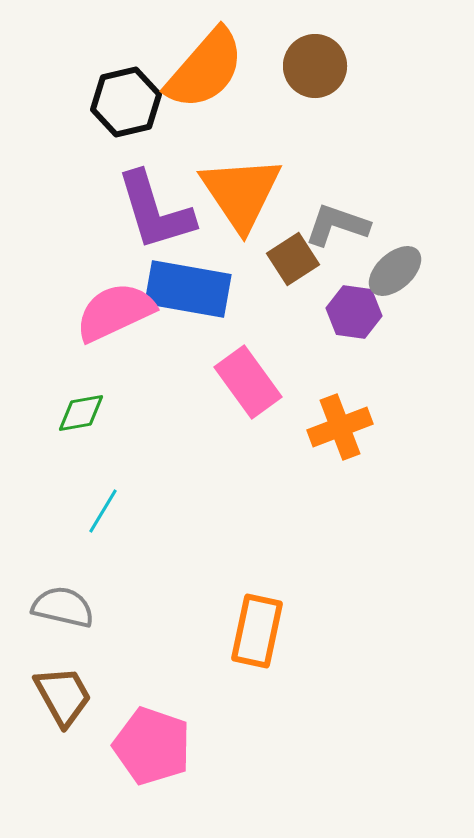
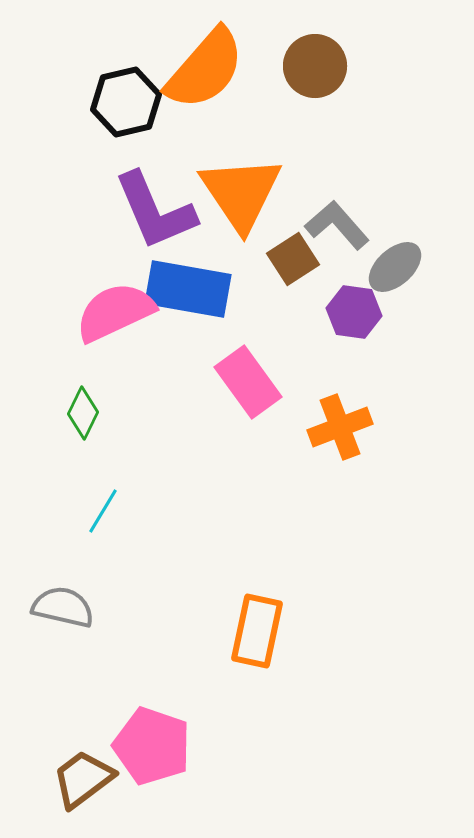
purple L-shape: rotated 6 degrees counterclockwise
gray L-shape: rotated 30 degrees clockwise
gray ellipse: moved 4 px up
green diamond: moved 2 px right; rotated 54 degrees counterclockwise
brown trapezoid: moved 20 px right, 83 px down; rotated 98 degrees counterclockwise
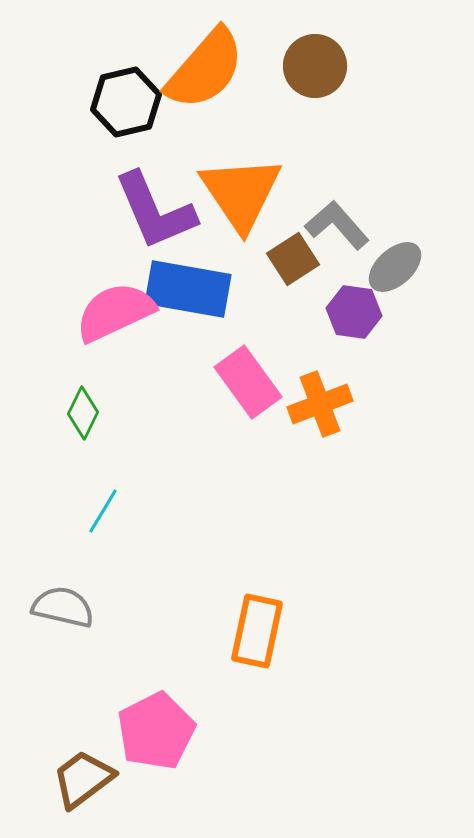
orange cross: moved 20 px left, 23 px up
pink pentagon: moved 4 px right, 15 px up; rotated 26 degrees clockwise
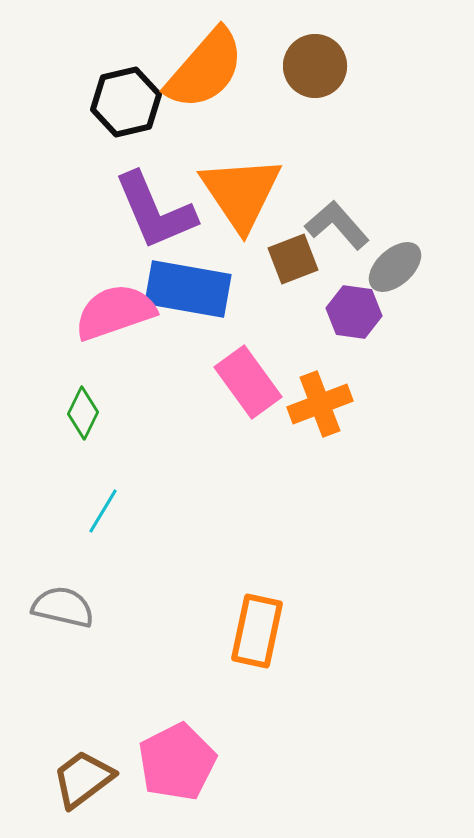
brown square: rotated 12 degrees clockwise
pink semicircle: rotated 6 degrees clockwise
pink pentagon: moved 21 px right, 31 px down
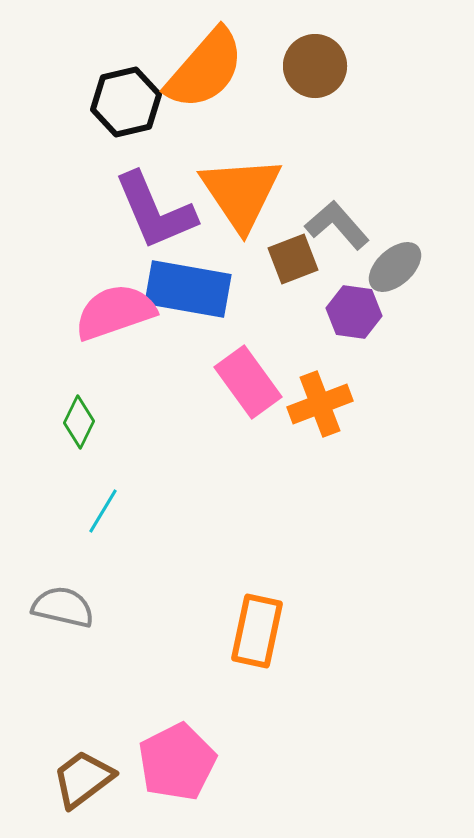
green diamond: moved 4 px left, 9 px down
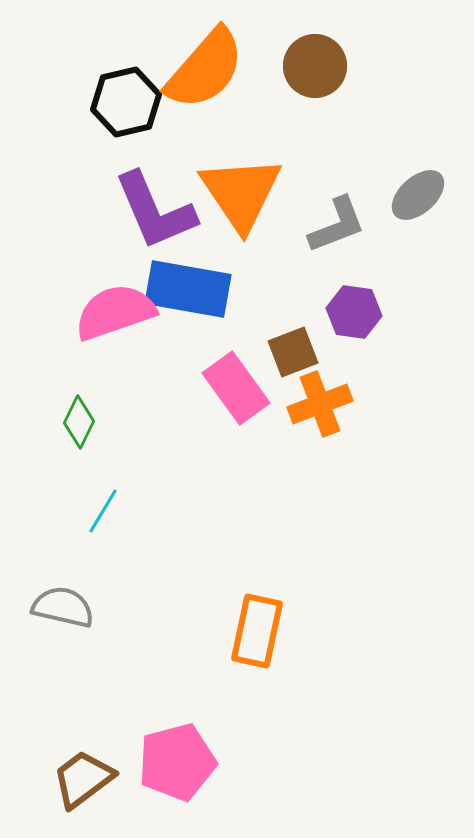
gray L-shape: rotated 110 degrees clockwise
brown square: moved 93 px down
gray ellipse: moved 23 px right, 72 px up
pink rectangle: moved 12 px left, 6 px down
pink pentagon: rotated 12 degrees clockwise
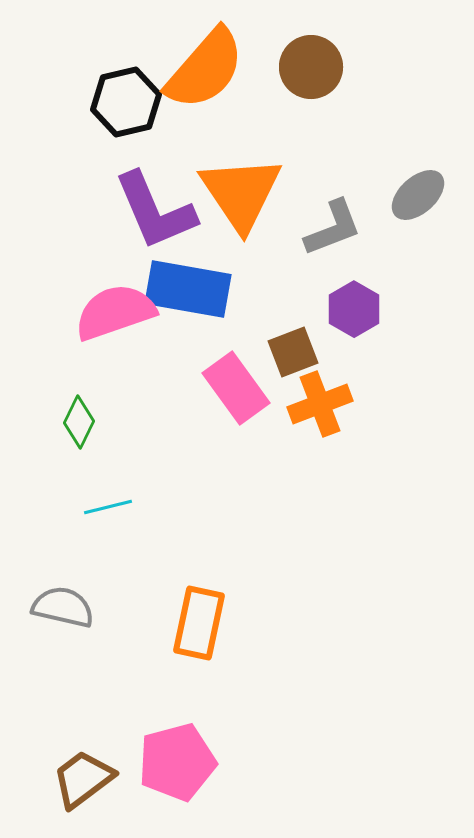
brown circle: moved 4 px left, 1 px down
gray L-shape: moved 4 px left, 3 px down
purple hexagon: moved 3 px up; rotated 22 degrees clockwise
cyan line: moved 5 px right, 4 px up; rotated 45 degrees clockwise
orange rectangle: moved 58 px left, 8 px up
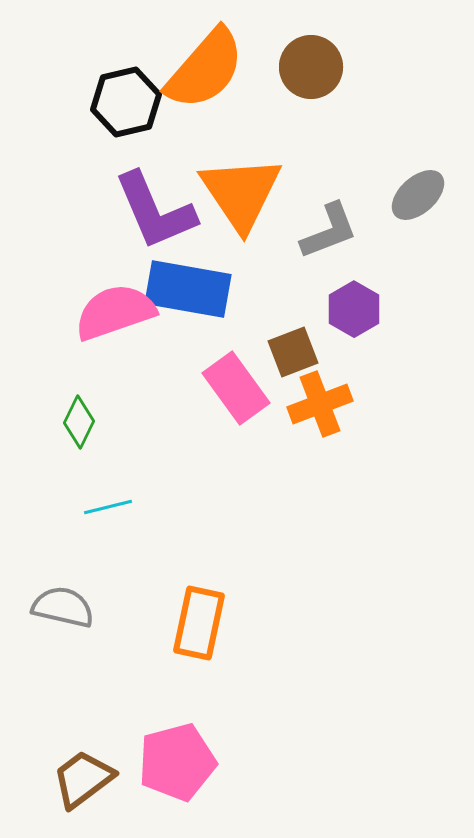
gray L-shape: moved 4 px left, 3 px down
